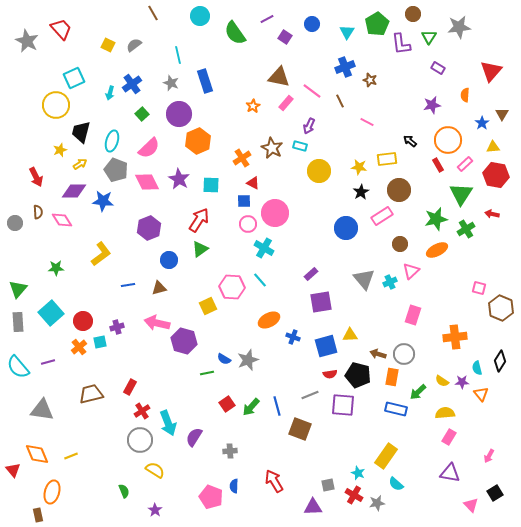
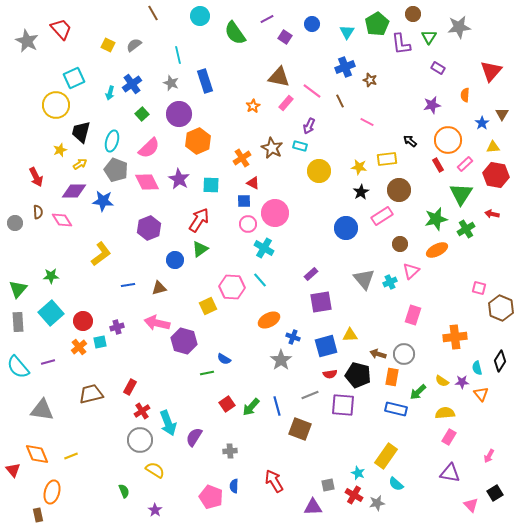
blue circle at (169, 260): moved 6 px right
green star at (56, 268): moved 5 px left, 8 px down
gray star at (248, 360): moved 33 px right; rotated 15 degrees counterclockwise
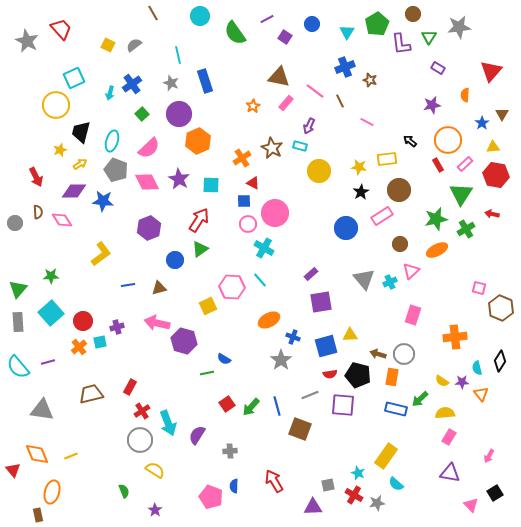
pink line at (312, 91): moved 3 px right
green arrow at (418, 392): moved 2 px right, 7 px down
purple semicircle at (194, 437): moved 3 px right, 2 px up
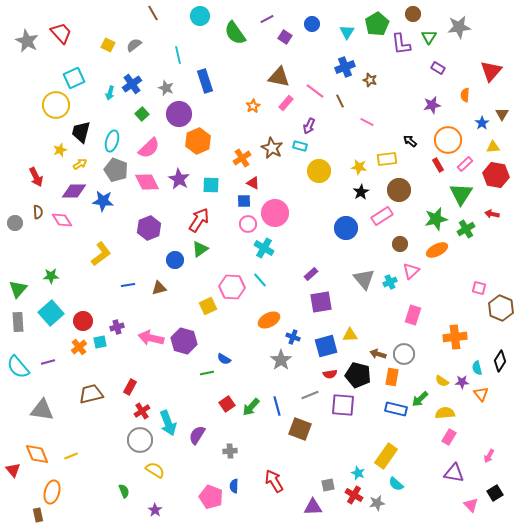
red trapezoid at (61, 29): moved 4 px down
gray star at (171, 83): moved 5 px left, 5 px down
pink arrow at (157, 323): moved 6 px left, 15 px down
purple triangle at (450, 473): moved 4 px right
